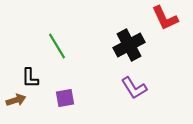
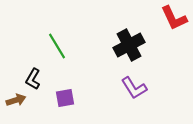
red L-shape: moved 9 px right
black L-shape: moved 3 px right, 1 px down; rotated 30 degrees clockwise
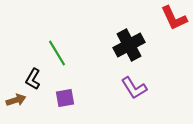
green line: moved 7 px down
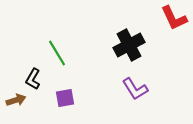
purple L-shape: moved 1 px right, 1 px down
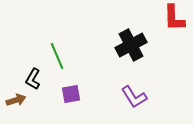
red L-shape: rotated 24 degrees clockwise
black cross: moved 2 px right
green line: moved 3 px down; rotated 8 degrees clockwise
purple L-shape: moved 1 px left, 8 px down
purple square: moved 6 px right, 4 px up
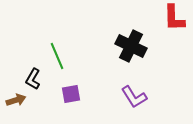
black cross: moved 1 px down; rotated 36 degrees counterclockwise
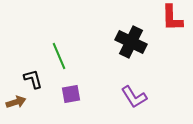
red L-shape: moved 2 px left
black cross: moved 4 px up
green line: moved 2 px right
black L-shape: rotated 135 degrees clockwise
brown arrow: moved 2 px down
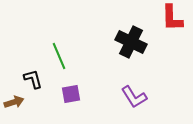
brown arrow: moved 2 px left
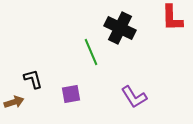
black cross: moved 11 px left, 14 px up
green line: moved 32 px right, 4 px up
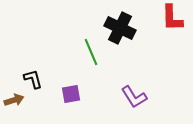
brown arrow: moved 2 px up
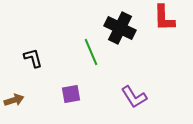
red L-shape: moved 8 px left
black L-shape: moved 21 px up
